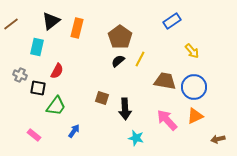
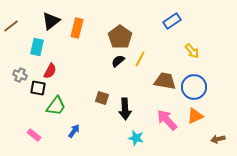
brown line: moved 2 px down
red semicircle: moved 7 px left
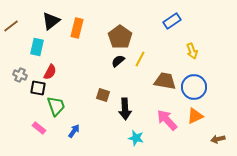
yellow arrow: rotated 21 degrees clockwise
red semicircle: moved 1 px down
brown square: moved 1 px right, 3 px up
green trapezoid: rotated 55 degrees counterclockwise
pink rectangle: moved 5 px right, 7 px up
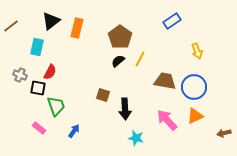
yellow arrow: moved 5 px right
brown arrow: moved 6 px right, 6 px up
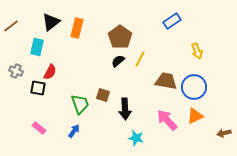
black triangle: moved 1 px down
gray cross: moved 4 px left, 4 px up
brown trapezoid: moved 1 px right
green trapezoid: moved 24 px right, 2 px up
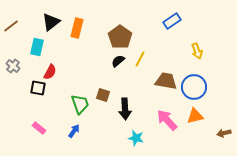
gray cross: moved 3 px left, 5 px up; rotated 16 degrees clockwise
orange triangle: rotated 12 degrees clockwise
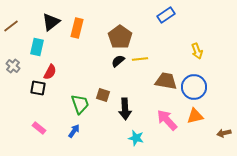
blue rectangle: moved 6 px left, 6 px up
yellow line: rotated 56 degrees clockwise
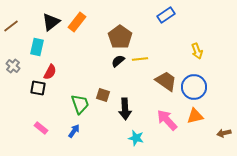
orange rectangle: moved 6 px up; rotated 24 degrees clockwise
brown trapezoid: rotated 25 degrees clockwise
pink rectangle: moved 2 px right
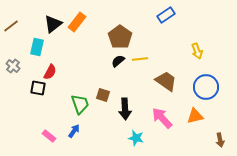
black triangle: moved 2 px right, 2 px down
blue circle: moved 12 px right
pink arrow: moved 5 px left, 2 px up
pink rectangle: moved 8 px right, 8 px down
brown arrow: moved 4 px left, 7 px down; rotated 88 degrees counterclockwise
